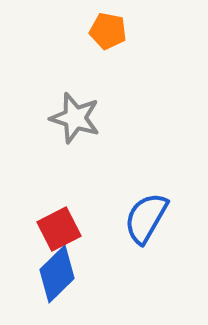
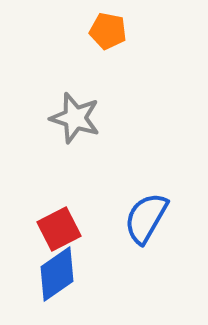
blue diamond: rotated 10 degrees clockwise
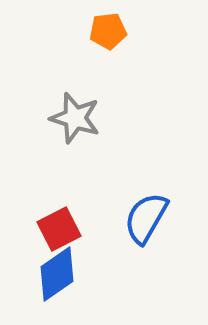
orange pentagon: rotated 18 degrees counterclockwise
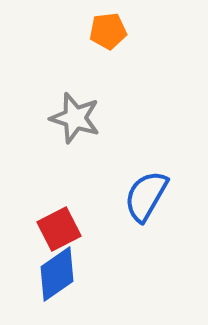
blue semicircle: moved 22 px up
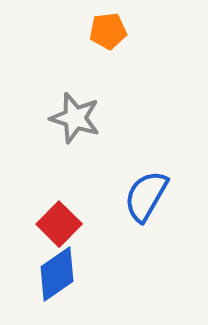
red square: moved 5 px up; rotated 18 degrees counterclockwise
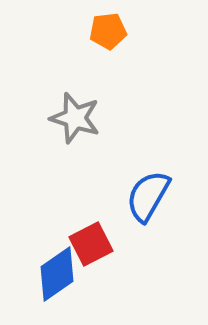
blue semicircle: moved 2 px right
red square: moved 32 px right, 20 px down; rotated 18 degrees clockwise
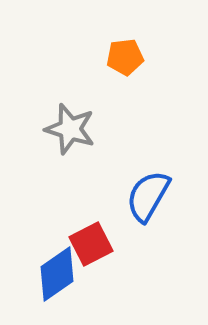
orange pentagon: moved 17 px right, 26 px down
gray star: moved 5 px left, 11 px down
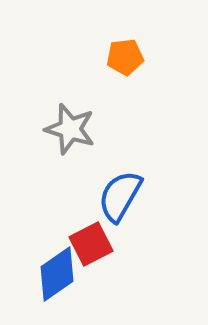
blue semicircle: moved 28 px left
